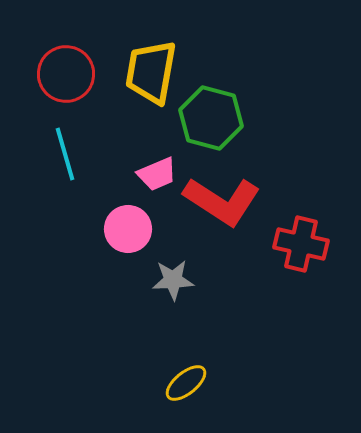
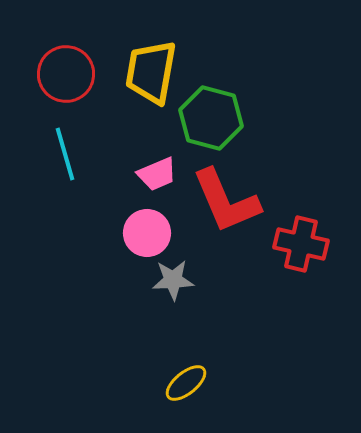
red L-shape: moved 4 px right; rotated 34 degrees clockwise
pink circle: moved 19 px right, 4 px down
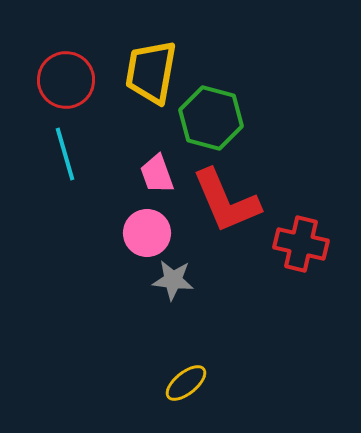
red circle: moved 6 px down
pink trapezoid: rotated 93 degrees clockwise
gray star: rotated 9 degrees clockwise
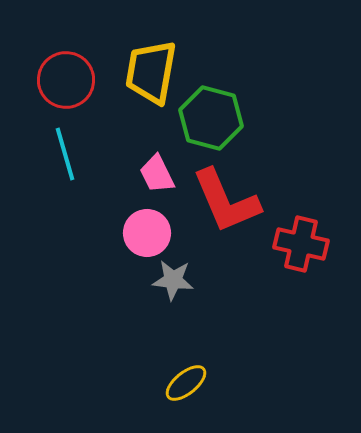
pink trapezoid: rotated 6 degrees counterclockwise
